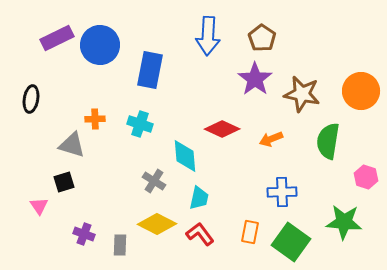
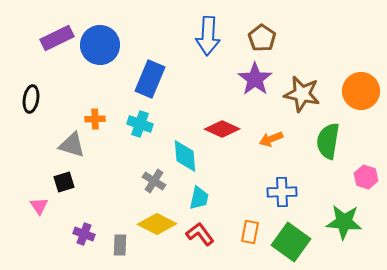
blue rectangle: moved 9 px down; rotated 12 degrees clockwise
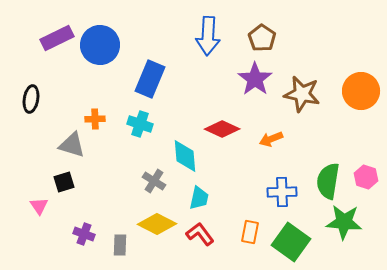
green semicircle: moved 40 px down
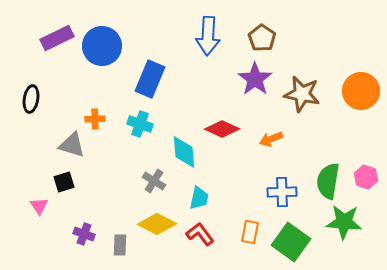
blue circle: moved 2 px right, 1 px down
cyan diamond: moved 1 px left, 4 px up
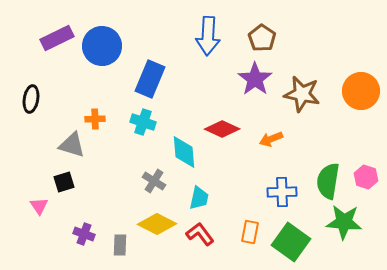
cyan cross: moved 3 px right, 2 px up
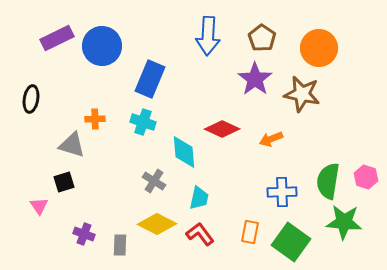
orange circle: moved 42 px left, 43 px up
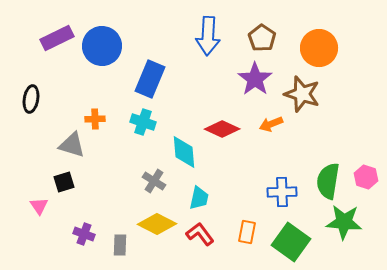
brown star: rotated 6 degrees clockwise
orange arrow: moved 15 px up
orange rectangle: moved 3 px left
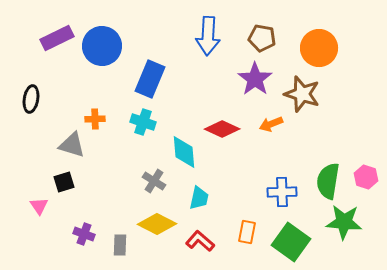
brown pentagon: rotated 24 degrees counterclockwise
red L-shape: moved 7 px down; rotated 12 degrees counterclockwise
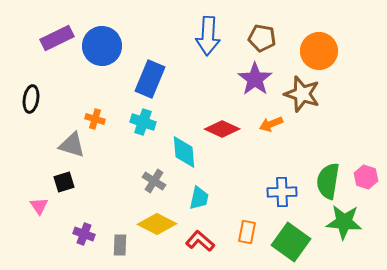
orange circle: moved 3 px down
orange cross: rotated 18 degrees clockwise
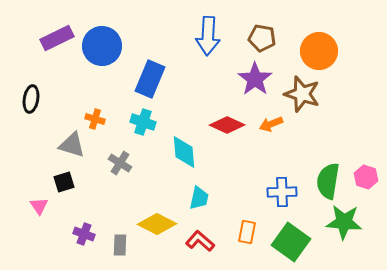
red diamond: moved 5 px right, 4 px up
gray cross: moved 34 px left, 18 px up
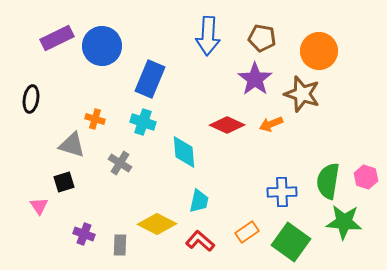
cyan trapezoid: moved 3 px down
orange rectangle: rotated 45 degrees clockwise
